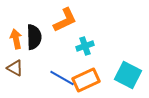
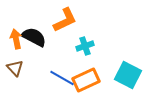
black semicircle: rotated 60 degrees counterclockwise
brown triangle: rotated 18 degrees clockwise
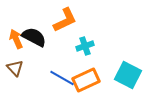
orange arrow: rotated 12 degrees counterclockwise
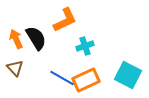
black semicircle: moved 2 px right, 1 px down; rotated 30 degrees clockwise
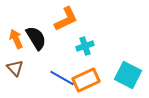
orange L-shape: moved 1 px right, 1 px up
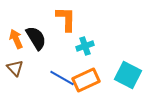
orange L-shape: rotated 64 degrees counterclockwise
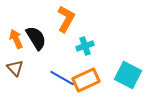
orange L-shape: rotated 28 degrees clockwise
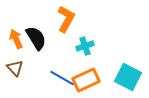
cyan square: moved 2 px down
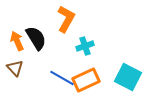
orange arrow: moved 1 px right, 2 px down
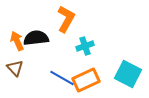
black semicircle: rotated 65 degrees counterclockwise
cyan square: moved 3 px up
